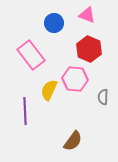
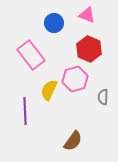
pink hexagon: rotated 20 degrees counterclockwise
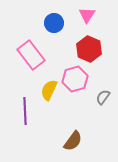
pink triangle: rotated 42 degrees clockwise
gray semicircle: rotated 35 degrees clockwise
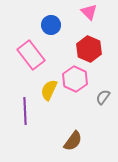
pink triangle: moved 2 px right, 3 px up; rotated 18 degrees counterclockwise
blue circle: moved 3 px left, 2 px down
pink hexagon: rotated 20 degrees counterclockwise
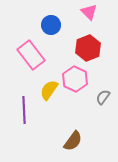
red hexagon: moved 1 px left, 1 px up; rotated 15 degrees clockwise
yellow semicircle: rotated 10 degrees clockwise
purple line: moved 1 px left, 1 px up
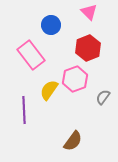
pink hexagon: rotated 15 degrees clockwise
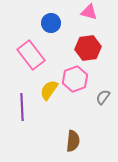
pink triangle: rotated 30 degrees counterclockwise
blue circle: moved 2 px up
red hexagon: rotated 15 degrees clockwise
purple line: moved 2 px left, 3 px up
brown semicircle: rotated 30 degrees counterclockwise
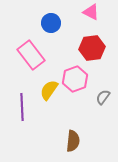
pink triangle: moved 2 px right; rotated 12 degrees clockwise
red hexagon: moved 4 px right
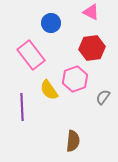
yellow semicircle: rotated 70 degrees counterclockwise
